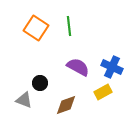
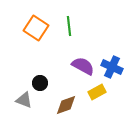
purple semicircle: moved 5 px right, 1 px up
yellow rectangle: moved 6 px left
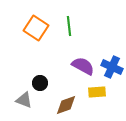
yellow rectangle: rotated 24 degrees clockwise
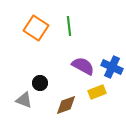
yellow rectangle: rotated 18 degrees counterclockwise
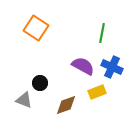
green line: moved 33 px right, 7 px down; rotated 18 degrees clockwise
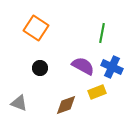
black circle: moved 15 px up
gray triangle: moved 5 px left, 3 px down
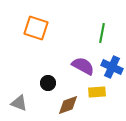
orange square: rotated 15 degrees counterclockwise
black circle: moved 8 px right, 15 px down
yellow rectangle: rotated 18 degrees clockwise
brown diamond: moved 2 px right
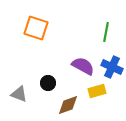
green line: moved 4 px right, 1 px up
yellow rectangle: moved 1 px up; rotated 12 degrees counterclockwise
gray triangle: moved 9 px up
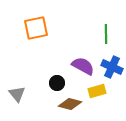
orange square: rotated 30 degrees counterclockwise
green line: moved 2 px down; rotated 12 degrees counterclockwise
black circle: moved 9 px right
gray triangle: moved 2 px left; rotated 30 degrees clockwise
brown diamond: moved 2 px right, 1 px up; rotated 35 degrees clockwise
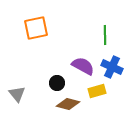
green line: moved 1 px left, 1 px down
brown diamond: moved 2 px left
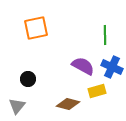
black circle: moved 29 px left, 4 px up
gray triangle: moved 12 px down; rotated 18 degrees clockwise
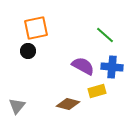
green line: rotated 48 degrees counterclockwise
blue cross: rotated 20 degrees counterclockwise
black circle: moved 28 px up
